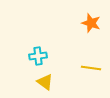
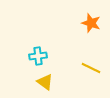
yellow line: rotated 18 degrees clockwise
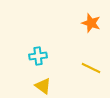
yellow triangle: moved 2 px left, 4 px down
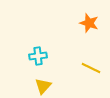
orange star: moved 2 px left
yellow triangle: rotated 36 degrees clockwise
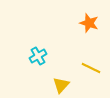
cyan cross: rotated 24 degrees counterclockwise
yellow triangle: moved 18 px right, 1 px up
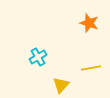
cyan cross: moved 1 px down
yellow line: rotated 36 degrees counterclockwise
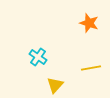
cyan cross: rotated 24 degrees counterclockwise
yellow triangle: moved 6 px left
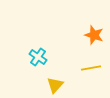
orange star: moved 5 px right, 12 px down
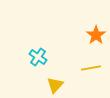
orange star: moved 2 px right; rotated 18 degrees clockwise
